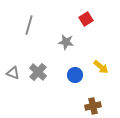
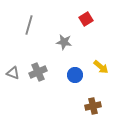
gray star: moved 2 px left
gray cross: rotated 24 degrees clockwise
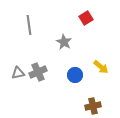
red square: moved 1 px up
gray line: rotated 24 degrees counterclockwise
gray star: rotated 21 degrees clockwise
gray triangle: moved 5 px right; rotated 32 degrees counterclockwise
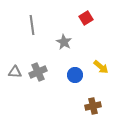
gray line: moved 3 px right
gray triangle: moved 3 px left, 1 px up; rotated 16 degrees clockwise
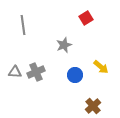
gray line: moved 9 px left
gray star: moved 3 px down; rotated 21 degrees clockwise
gray cross: moved 2 px left
brown cross: rotated 28 degrees counterclockwise
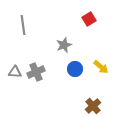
red square: moved 3 px right, 1 px down
blue circle: moved 6 px up
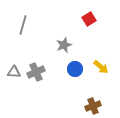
gray line: rotated 24 degrees clockwise
gray triangle: moved 1 px left
brown cross: rotated 21 degrees clockwise
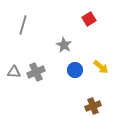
gray star: rotated 21 degrees counterclockwise
blue circle: moved 1 px down
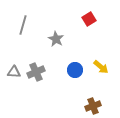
gray star: moved 8 px left, 6 px up
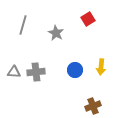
red square: moved 1 px left
gray star: moved 6 px up
yellow arrow: rotated 56 degrees clockwise
gray cross: rotated 18 degrees clockwise
